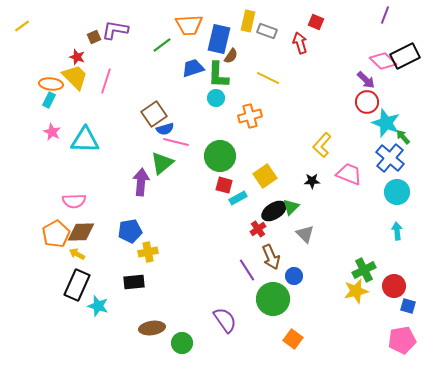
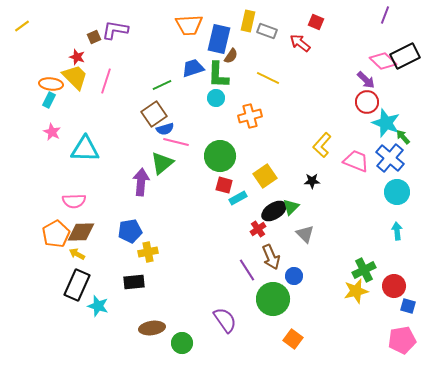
red arrow at (300, 43): rotated 35 degrees counterclockwise
green line at (162, 45): moved 40 px down; rotated 12 degrees clockwise
cyan triangle at (85, 140): moved 9 px down
pink trapezoid at (349, 174): moved 7 px right, 13 px up
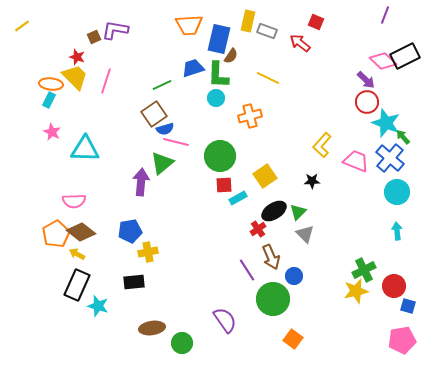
red square at (224, 185): rotated 18 degrees counterclockwise
green triangle at (291, 207): moved 7 px right, 5 px down
brown diamond at (81, 232): rotated 40 degrees clockwise
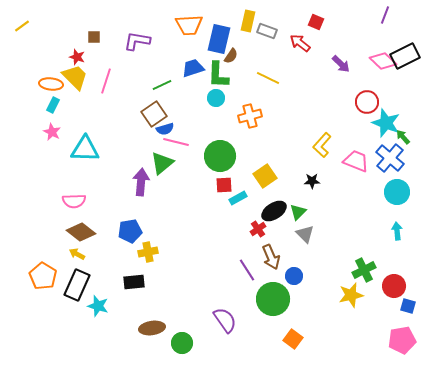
purple L-shape at (115, 30): moved 22 px right, 11 px down
brown square at (94, 37): rotated 24 degrees clockwise
purple arrow at (366, 80): moved 25 px left, 16 px up
cyan rectangle at (49, 100): moved 4 px right, 5 px down
orange pentagon at (56, 234): moved 13 px left, 42 px down; rotated 12 degrees counterclockwise
yellow star at (356, 291): moved 5 px left, 4 px down
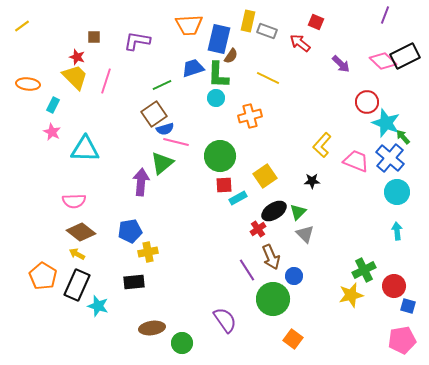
orange ellipse at (51, 84): moved 23 px left
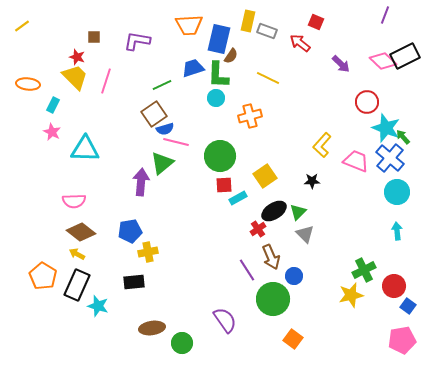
cyan star at (386, 123): moved 5 px down
blue square at (408, 306): rotated 21 degrees clockwise
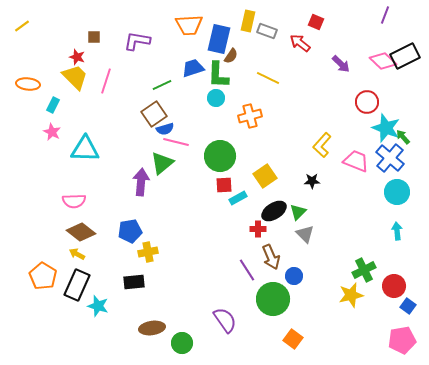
red cross at (258, 229): rotated 35 degrees clockwise
